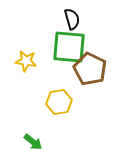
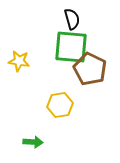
green square: moved 2 px right
yellow star: moved 7 px left
yellow hexagon: moved 1 px right, 3 px down
green arrow: rotated 36 degrees counterclockwise
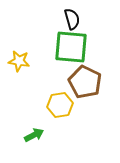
brown pentagon: moved 5 px left, 13 px down
green arrow: moved 1 px right, 7 px up; rotated 30 degrees counterclockwise
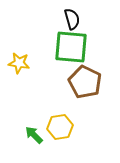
yellow star: moved 2 px down
yellow hexagon: moved 22 px down
green arrow: rotated 108 degrees counterclockwise
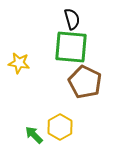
yellow hexagon: rotated 20 degrees counterclockwise
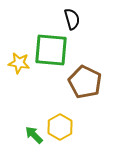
green square: moved 20 px left, 3 px down
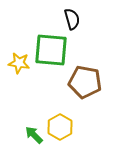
brown pentagon: rotated 16 degrees counterclockwise
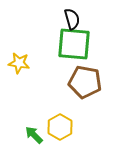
green square: moved 23 px right, 6 px up
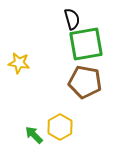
green square: moved 12 px right; rotated 15 degrees counterclockwise
